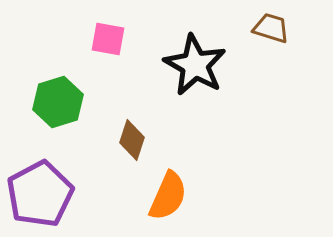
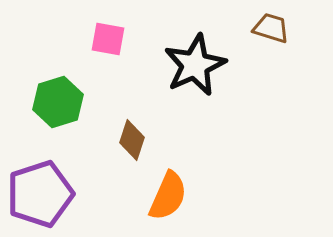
black star: rotated 18 degrees clockwise
purple pentagon: rotated 10 degrees clockwise
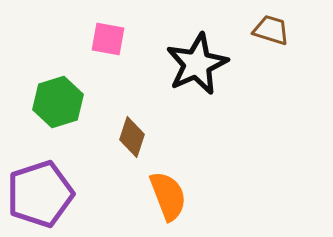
brown trapezoid: moved 2 px down
black star: moved 2 px right, 1 px up
brown diamond: moved 3 px up
orange semicircle: rotated 45 degrees counterclockwise
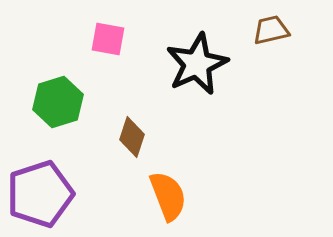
brown trapezoid: rotated 30 degrees counterclockwise
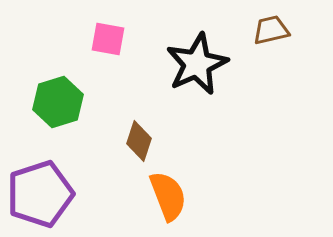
brown diamond: moved 7 px right, 4 px down
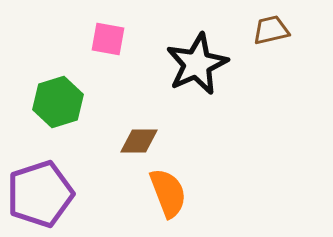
brown diamond: rotated 72 degrees clockwise
orange semicircle: moved 3 px up
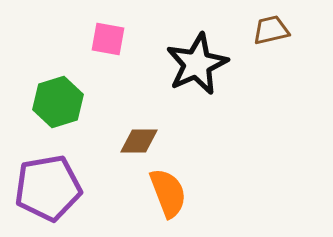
purple pentagon: moved 8 px right, 6 px up; rotated 8 degrees clockwise
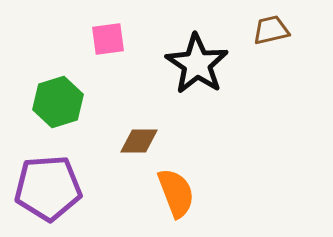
pink square: rotated 18 degrees counterclockwise
black star: rotated 14 degrees counterclockwise
purple pentagon: rotated 6 degrees clockwise
orange semicircle: moved 8 px right
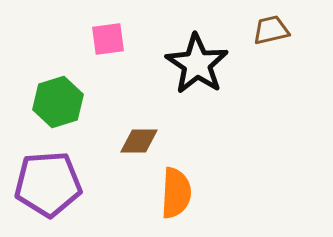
purple pentagon: moved 4 px up
orange semicircle: rotated 24 degrees clockwise
